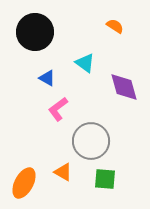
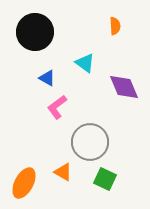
orange semicircle: rotated 54 degrees clockwise
purple diamond: rotated 8 degrees counterclockwise
pink L-shape: moved 1 px left, 2 px up
gray circle: moved 1 px left, 1 px down
green square: rotated 20 degrees clockwise
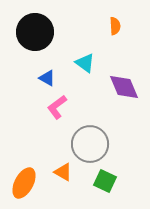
gray circle: moved 2 px down
green square: moved 2 px down
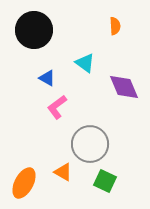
black circle: moved 1 px left, 2 px up
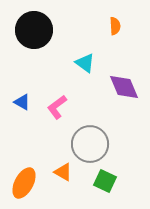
blue triangle: moved 25 px left, 24 px down
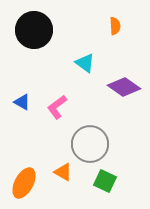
purple diamond: rotated 32 degrees counterclockwise
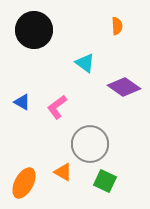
orange semicircle: moved 2 px right
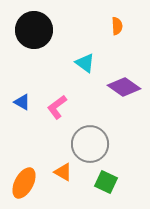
green square: moved 1 px right, 1 px down
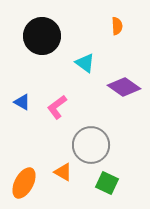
black circle: moved 8 px right, 6 px down
gray circle: moved 1 px right, 1 px down
green square: moved 1 px right, 1 px down
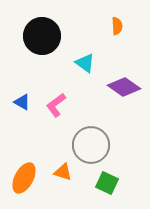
pink L-shape: moved 1 px left, 2 px up
orange triangle: rotated 12 degrees counterclockwise
orange ellipse: moved 5 px up
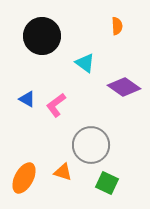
blue triangle: moved 5 px right, 3 px up
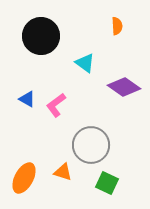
black circle: moved 1 px left
